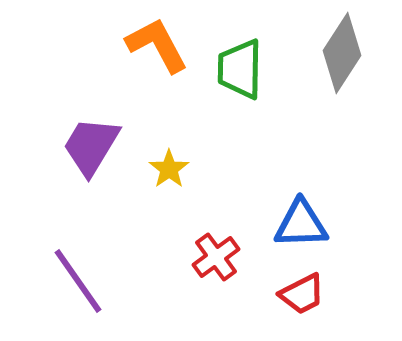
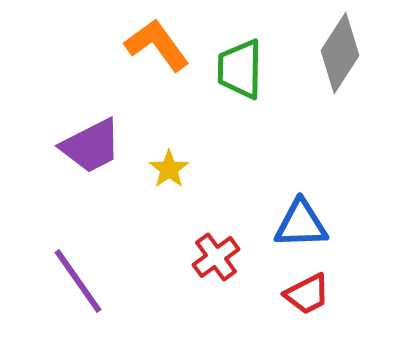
orange L-shape: rotated 8 degrees counterclockwise
gray diamond: moved 2 px left
purple trapezoid: rotated 148 degrees counterclockwise
red trapezoid: moved 5 px right
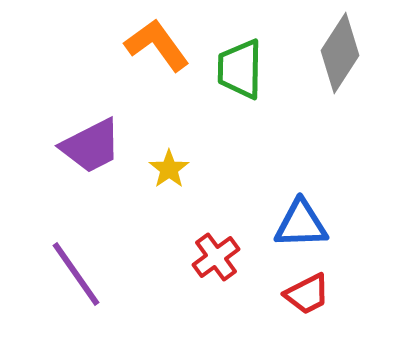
purple line: moved 2 px left, 7 px up
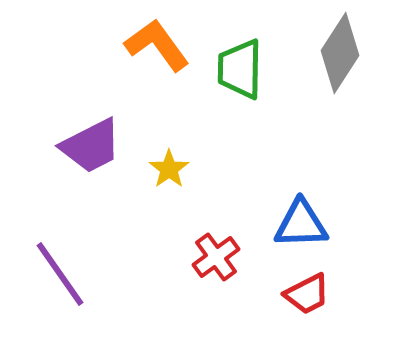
purple line: moved 16 px left
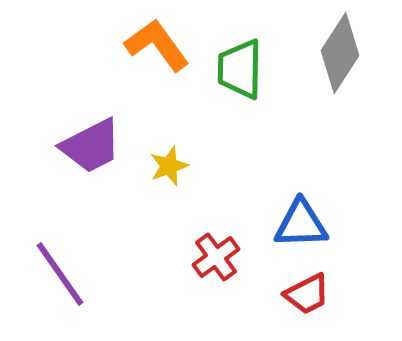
yellow star: moved 3 px up; rotated 15 degrees clockwise
